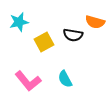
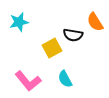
orange semicircle: rotated 42 degrees clockwise
yellow square: moved 8 px right, 6 px down
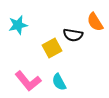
cyan star: moved 1 px left, 3 px down
cyan semicircle: moved 6 px left, 3 px down
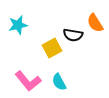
orange semicircle: moved 1 px down
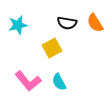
black semicircle: moved 6 px left, 12 px up
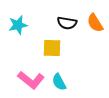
yellow square: rotated 30 degrees clockwise
pink L-shape: moved 3 px right, 1 px up; rotated 12 degrees counterclockwise
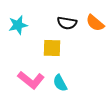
orange semicircle: rotated 18 degrees counterclockwise
cyan semicircle: moved 1 px right, 1 px down
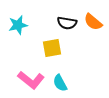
orange semicircle: moved 2 px left, 1 px up
yellow square: rotated 12 degrees counterclockwise
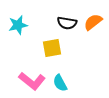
orange semicircle: rotated 102 degrees clockwise
pink L-shape: moved 1 px right, 1 px down
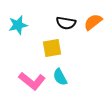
black semicircle: moved 1 px left
cyan semicircle: moved 6 px up
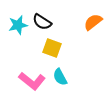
black semicircle: moved 24 px left, 1 px up; rotated 24 degrees clockwise
yellow square: rotated 30 degrees clockwise
